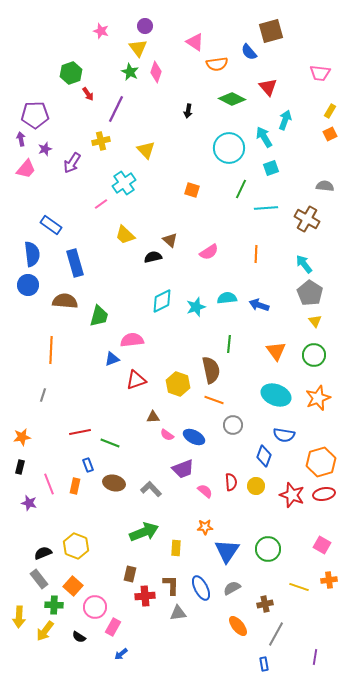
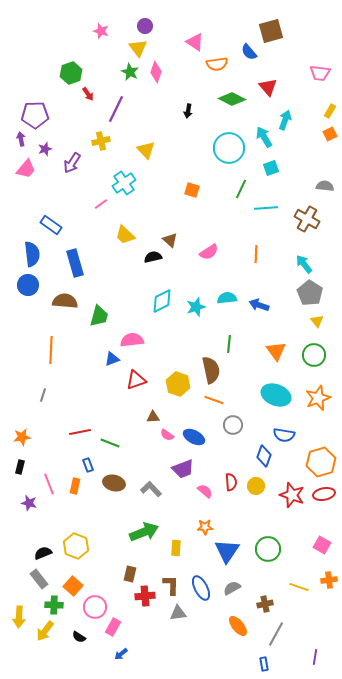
yellow triangle at (315, 321): moved 2 px right
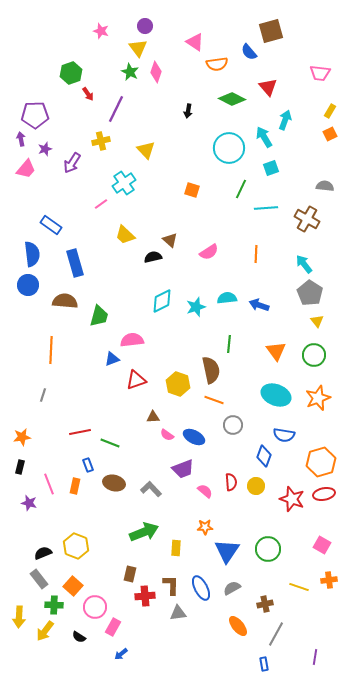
red star at (292, 495): moved 4 px down
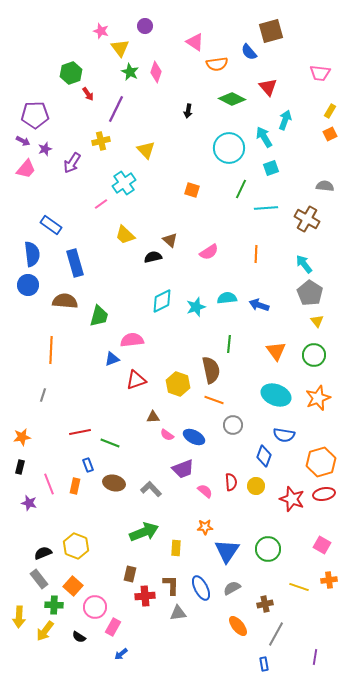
yellow triangle at (138, 48): moved 18 px left
purple arrow at (21, 139): moved 2 px right, 2 px down; rotated 128 degrees clockwise
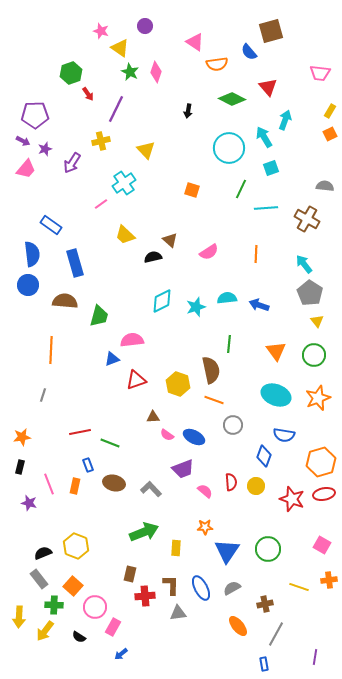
yellow triangle at (120, 48): rotated 18 degrees counterclockwise
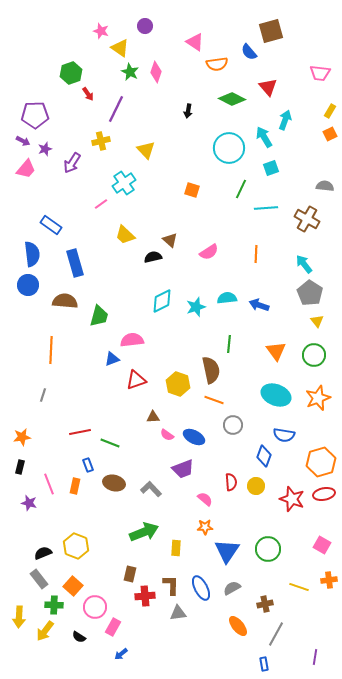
pink semicircle at (205, 491): moved 8 px down
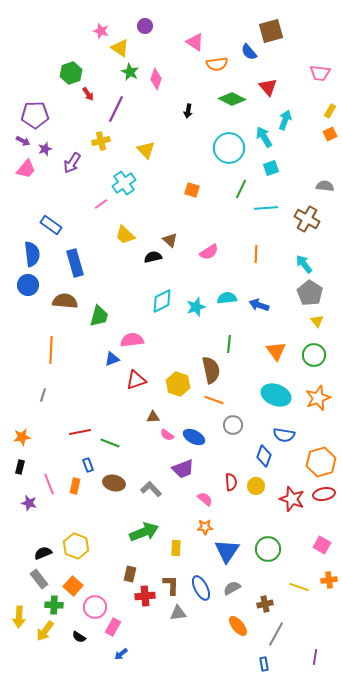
pink diamond at (156, 72): moved 7 px down
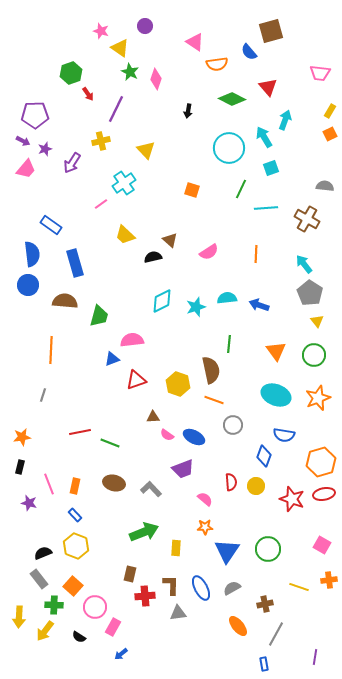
blue rectangle at (88, 465): moved 13 px left, 50 px down; rotated 24 degrees counterclockwise
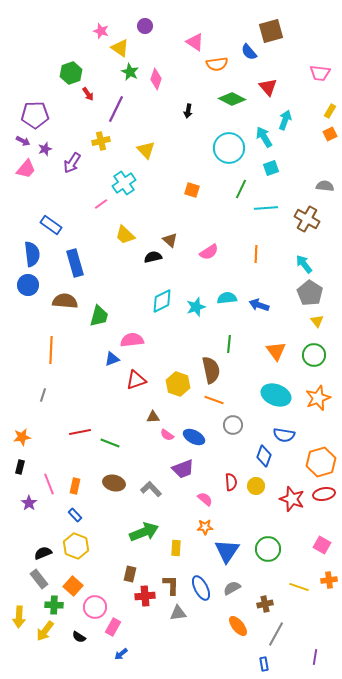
purple star at (29, 503): rotated 21 degrees clockwise
